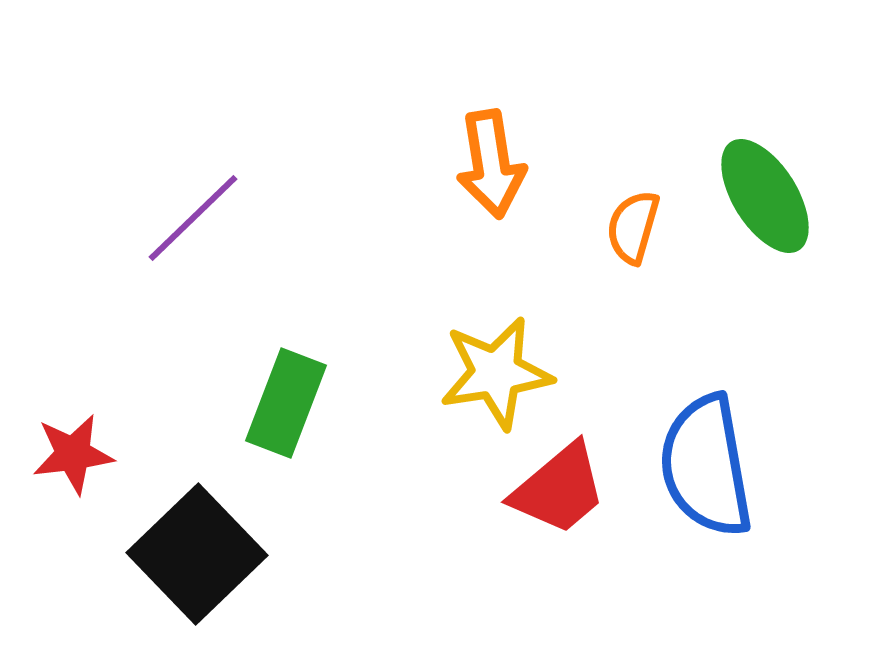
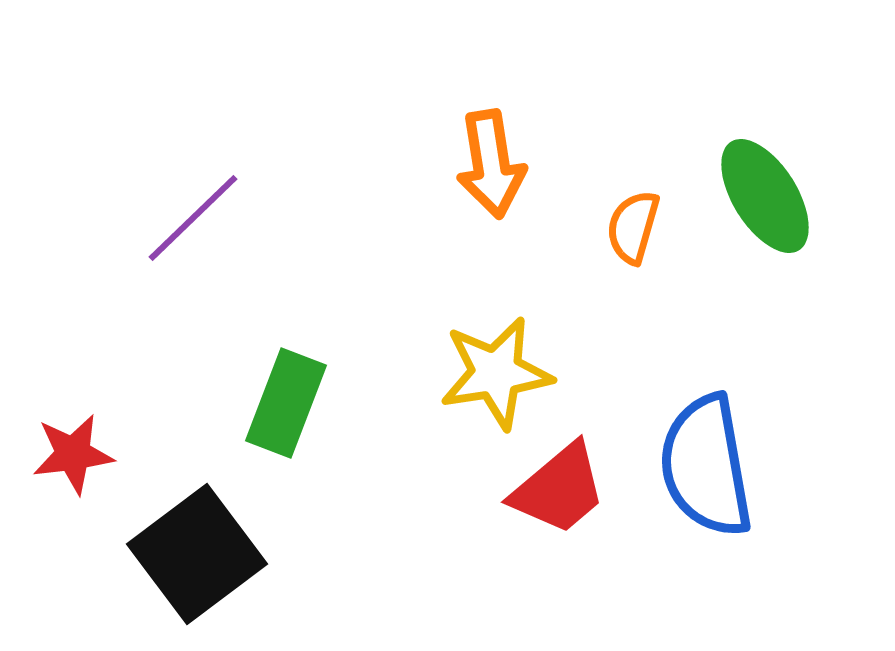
black square: rotated 7 degrees clockwise
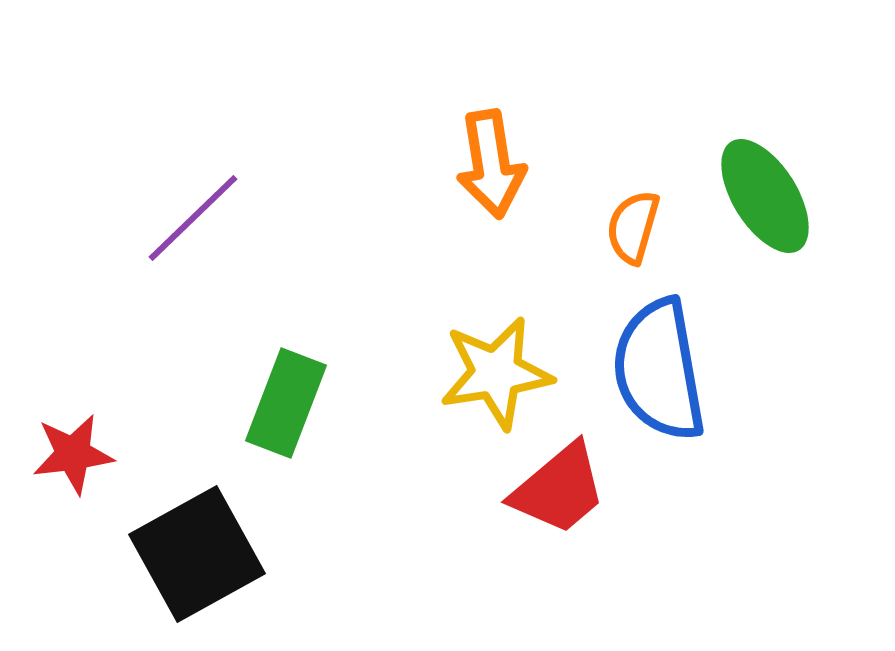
blue semicircle: moved 47 px left, 96 px up
black square: rotated 8 degrees clockwise
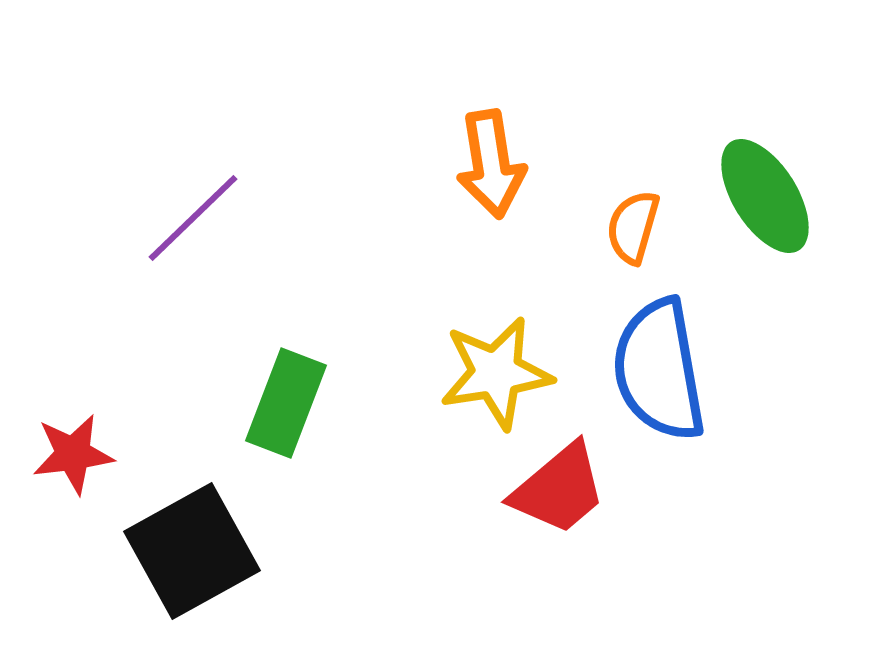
black square: moved 5 px left, 3 px up
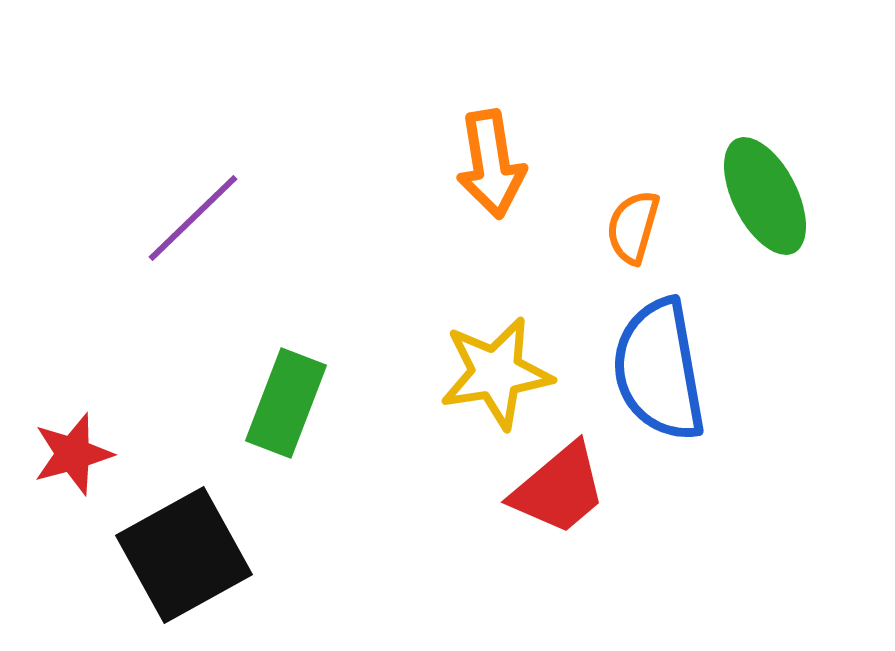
green ellipse: rotated 5 degrees clockwise
red star: rotated 8 degrees counterclockwise
black square: moved 8 px left, 4 px down
